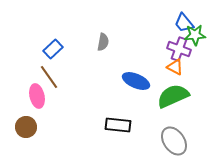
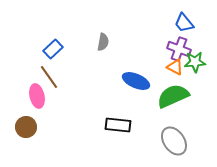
green star: moved 27 px down
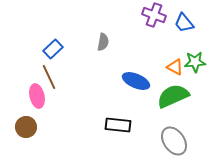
purple cross: moved 25 px left, 34 px up
brown line: rotated 10 degrees clockwise
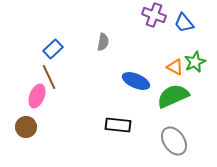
green star: rotated 20 degrees counterclockwise
pink ellipse: rotated 35 degrees clockwise
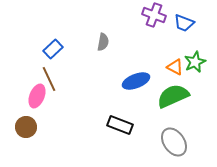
blue trapezoid: rotated 30 degrees counterclockwise
brown line: moved 2 px down
blue ellipse: rotated 44 degrees counterclockwise
black rectangle: moved 2 px right; rotated 15 degrees clockwise
gray ellipse: moved 1 px down
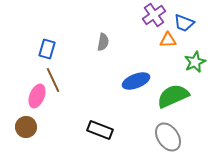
purple cross: rotated 35 degrees clockwise
blue rectangle: moved 6 px left; rotated 30 degrees counterclockwise
orange triangle: moved 7 px left, 27 px up; rotated 30 degrees counterclockwise
brown line: moved 4 px right, 1 px down
black rectangle: moved 20 px left, 5 px down
gray ellipse: moved 6 px left, 5 px up
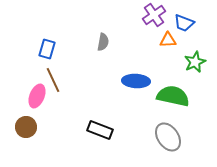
blue ellipse: rotated 24 degrees clockwise
green semicircle: rotated 36 degrees clockwise
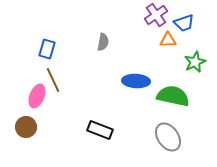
purple cross: moved 2 px right
blue trapezoid: rotated 40 degrees counterclockwise
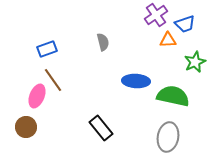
blue trapezoid: moved 1 px right, 1 px down
gray semicircle: rotated 24 degrees counterclockwise
blue rectangle: rotated 54 degrees clockwise
brown line: rotated 10 degrees counterclockwise
black rectangle: moved 1 px right, 2 px up; rotated 30 degrees clockwise
gray ellipse: rotated 44 degrees clockwise
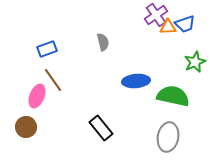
orange triangle: moved 13 px up
blue ellipse: rotated 8 degrees counterclockwise
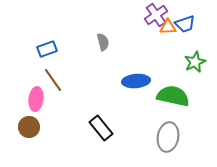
pink ellipse: moved 1 px left, 3 px down; rotated 15 degrees counterclockwise
brown circle: moved 3 px right
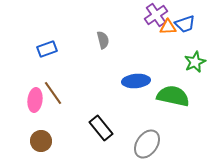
gray semicircle: moved 2 px up
brown line: moved 13 px down
pink ellipse: moved 1 px left, 1 px down
brown circle: moved 12 px right, 14 px down
gray ellipse: moved 21 px left, 7 px down; rotated 24 degrees clockwise
